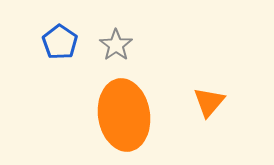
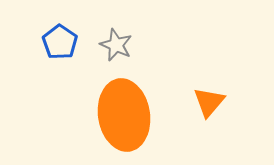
gray star: rotated 12 degrees counterclockwise
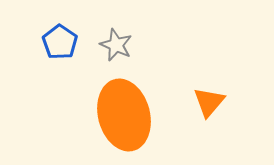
orange ellipse: rotated 6 degrees counterclockwise
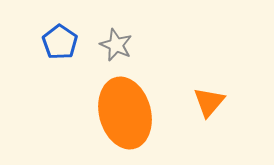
orange ellipse: moved 1 px right, 2 px up
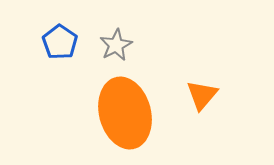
gray star: rotated 20 degrees clockwise
orange triangle: moved 7 px left, 7 px up
